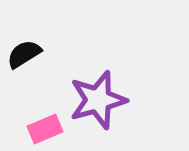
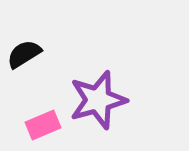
pink rectangle: moved 2 px left, 4 px up
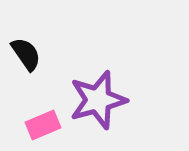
black semicircle: moved 2 px right; rotated 87 degrees clockwise
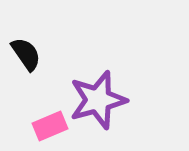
pink rectangle: moved 7 px right, 1 px down
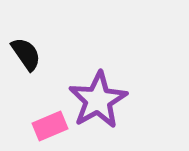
purple star: rotated 14 degrees counterclockwise
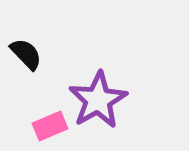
black semicircle: rotated 9 degrees counterclockwise
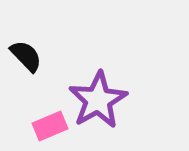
black semicircle: moved 2 px down
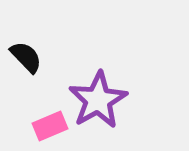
black semicircle: moved 1 px down
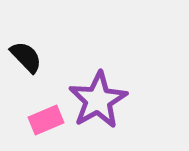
pink rectangle: moved 4 px left, 6 px up
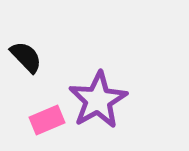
pink rectangle: moved 1 px right
